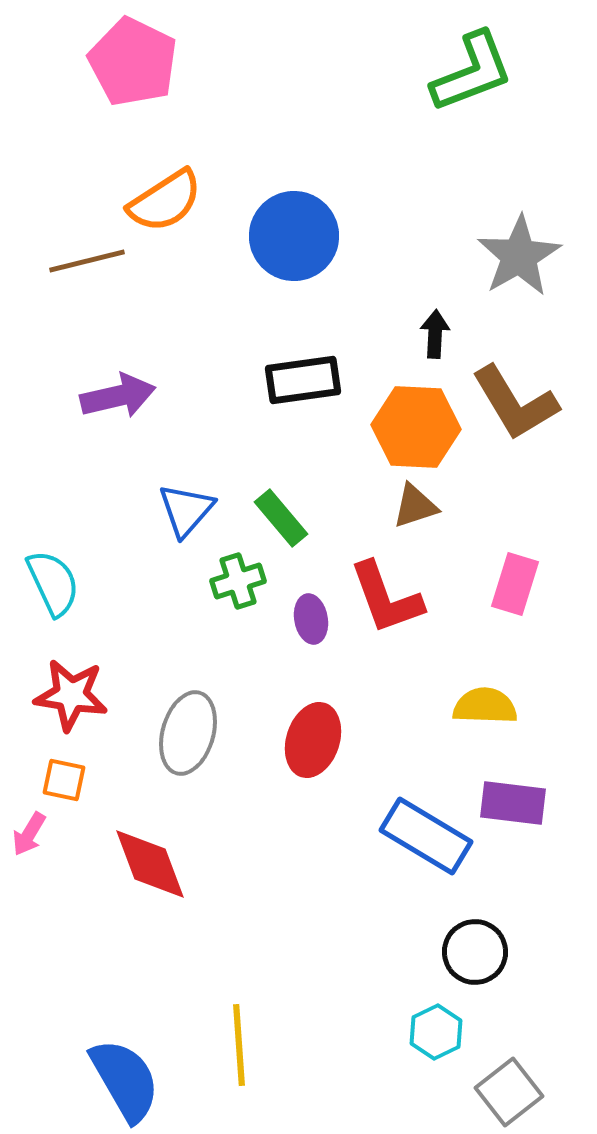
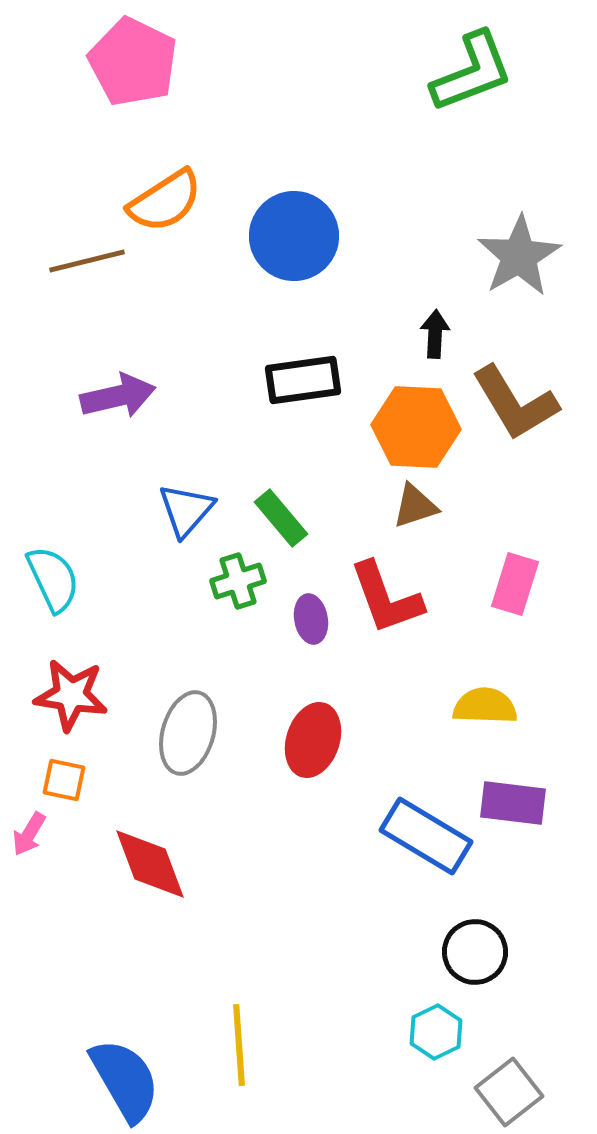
cyan semicircle: moved 4 px up
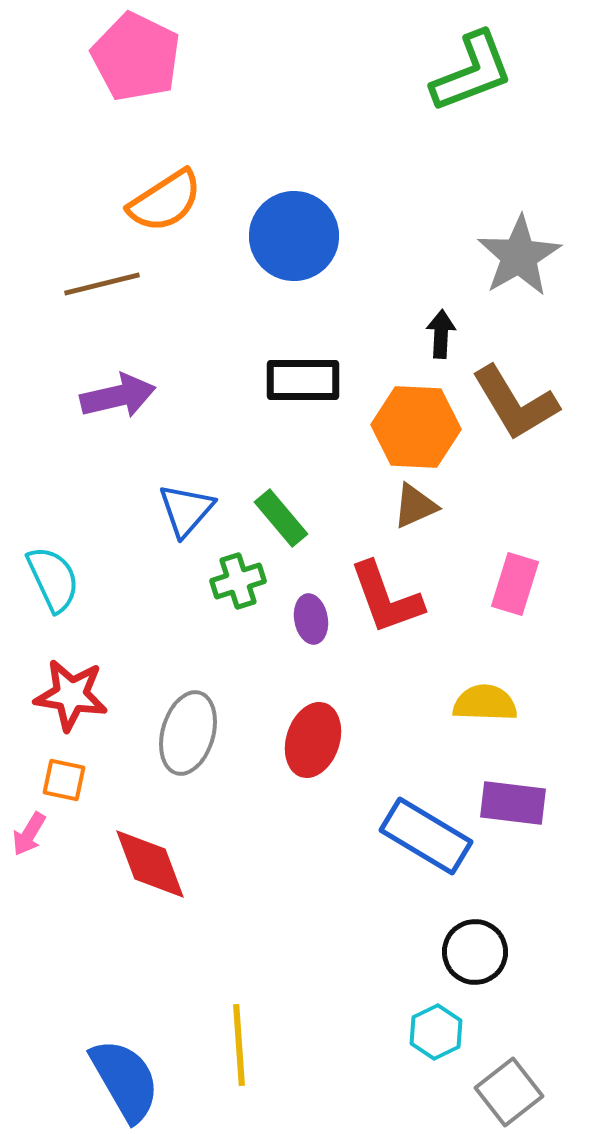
pink pentagon: moved 3 px right, 5 px up
brown line: moved 15 px right, 23 px down
black arrow: moved 6 px right
black rectangle: rotated 8 degrees clockwise
brown triangle: rotated 6 degrees counterclockwise
yellow semicircle: moved 3 px up
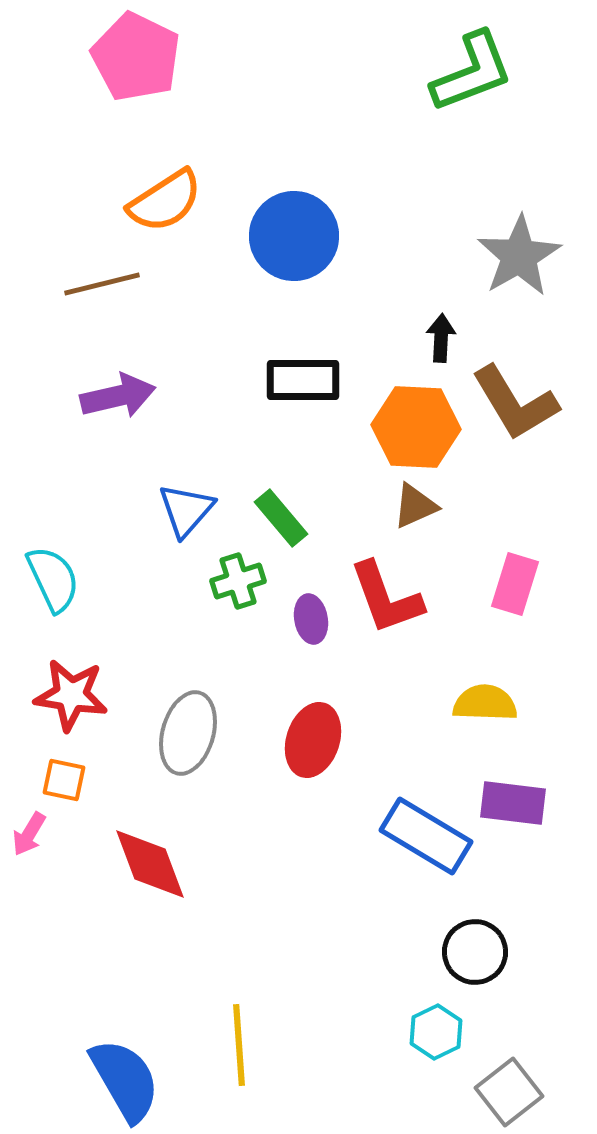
black arrow: moved 4 px down
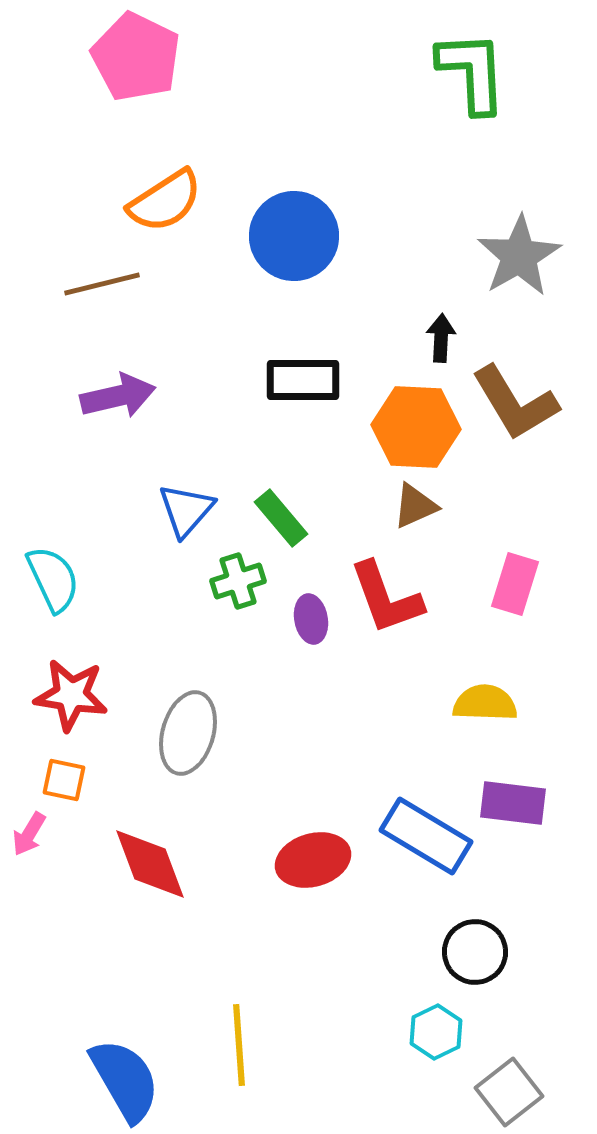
green L-shape: rotated 72 degrees counterclockwise
red ellipse: moved 120 px down; rotated 56 degrees clockwise
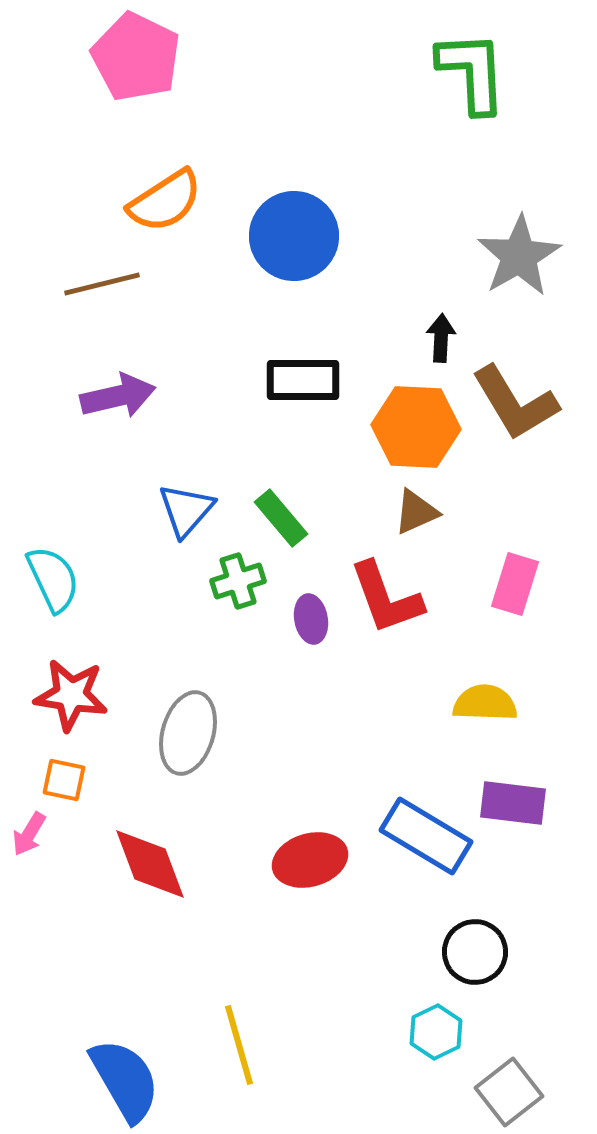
brown triangle: moved 1 px right, 6 px down
red ellipse: moved 3 px left
yellow line: rotated 12 degrees counterclockwise
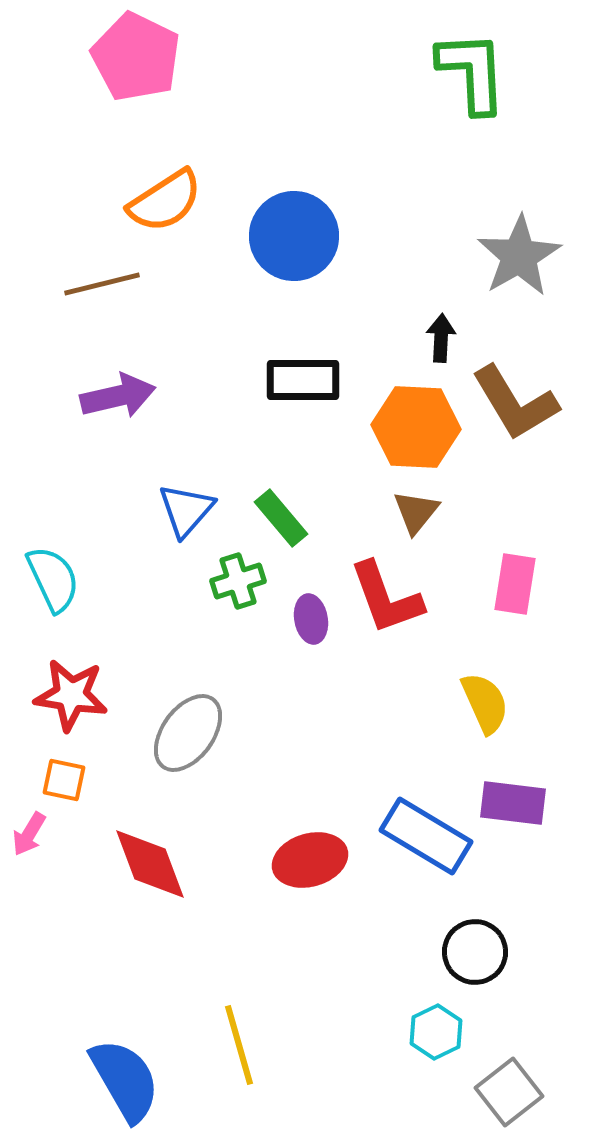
brown triangle: rotated 27 degrees counterclockwise
pink rectangle: rotated 8 degrees counterclockwise
yellow semicircle: rotated 64 degrees clockwise
gray ellipse: rotated 20 degrees clockwise
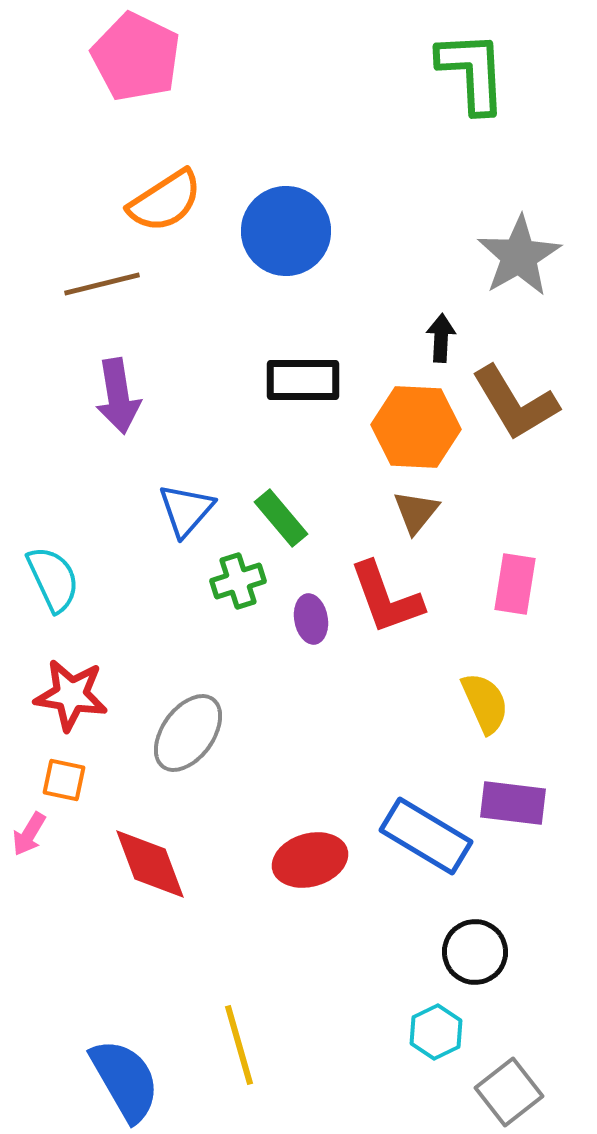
blue circle: moved 8 px left, 5 px up
purple arrow: rotated 94 degrees clockwise
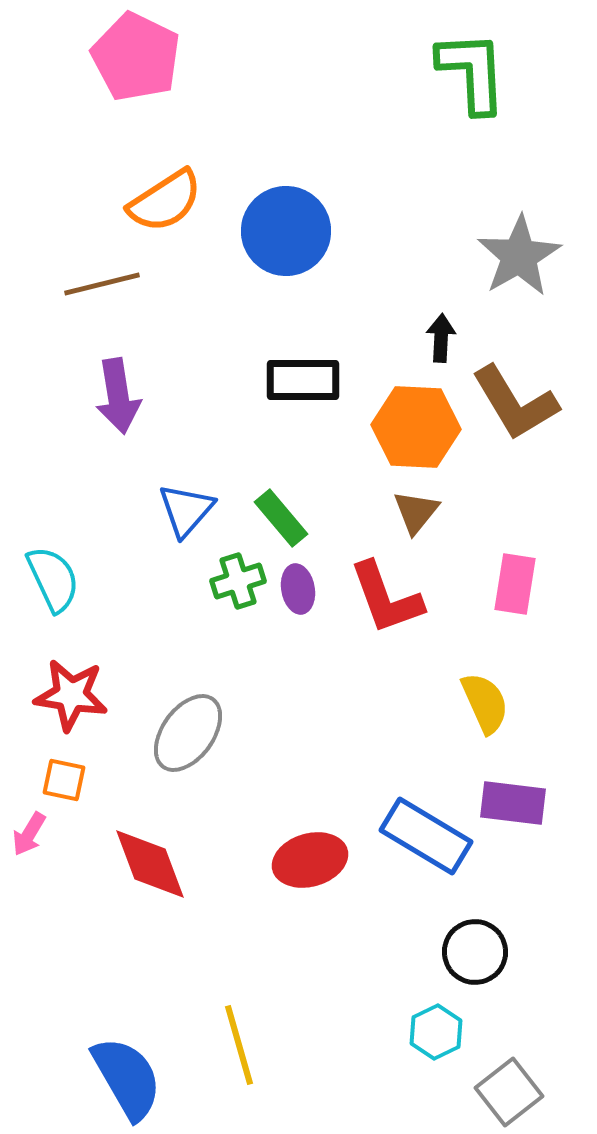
purple ellipse: moved 13 px left, 30 px up
blue semicircle: moved 2 px right, 2 px up
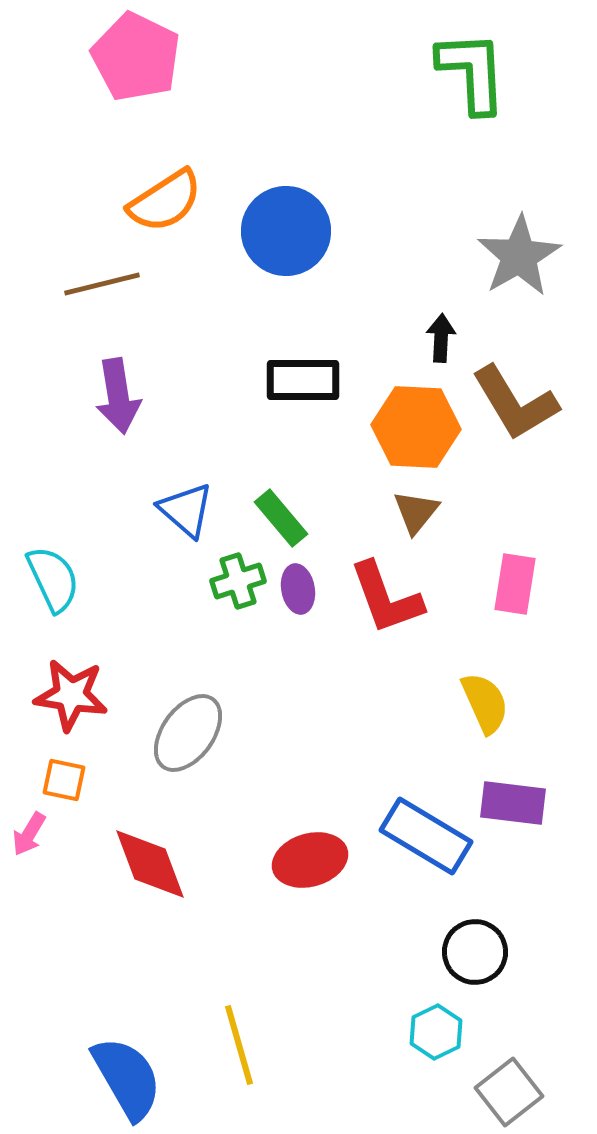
blue triangle: rotated 30 degrees counterclockwise
